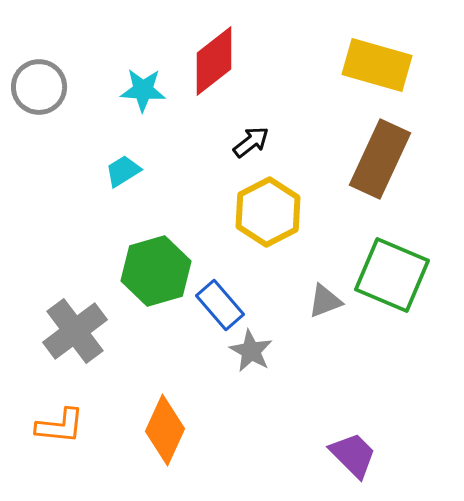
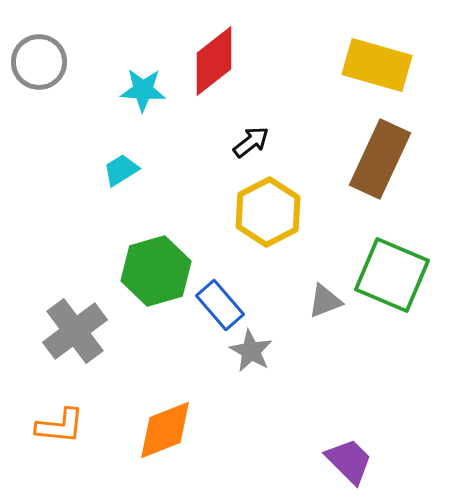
gray circle: moved 25 px up
cyan trapezoid: moved 2 px left, 1 px up
orange diamond: rotated 44 degrees clockwise
purple trapezoid: moved 4 px left, 6 px down
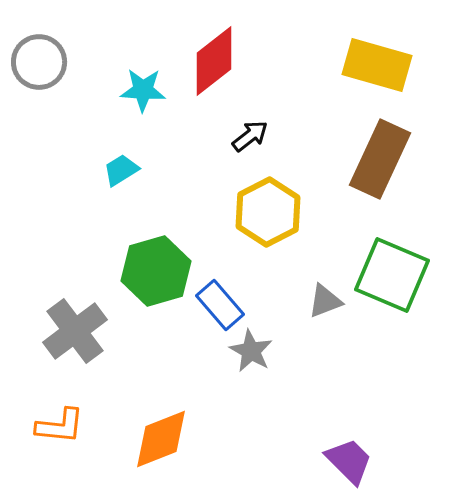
black arrow: moved 1 px left, 6 px up
orange diamond: moved 4 px left, 9 px down
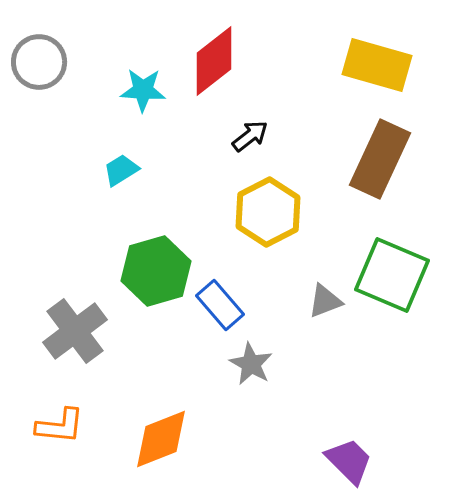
gray star: moved 13 px down
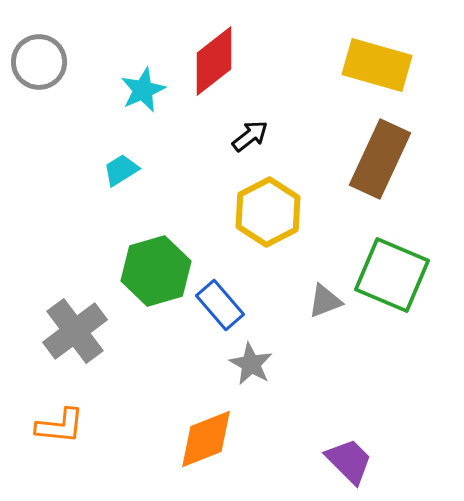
cyan star: rotated 27 degrees counterclockwise
orange diamond: moved 45 px right
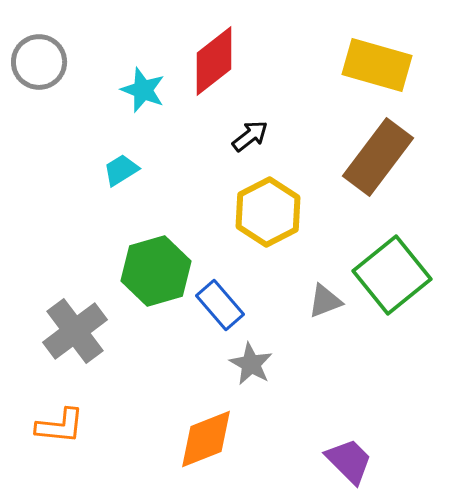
cyan star: rotated 27 degrees counterclockwise
brown rectangle: moved 2 px left, 2 px up; rotated 12 degrees clockwise
green square: rotated 28 degrees clockwise
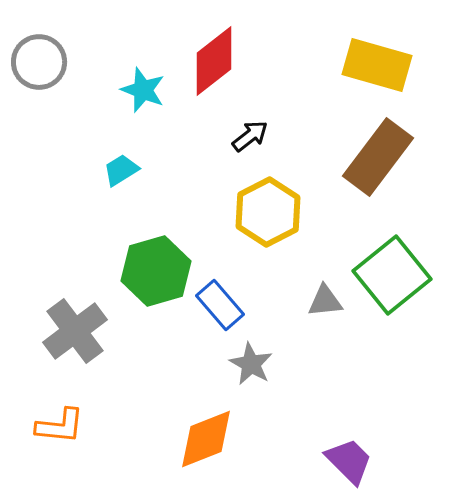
gray triangle: rotated 15 degrees clockwise
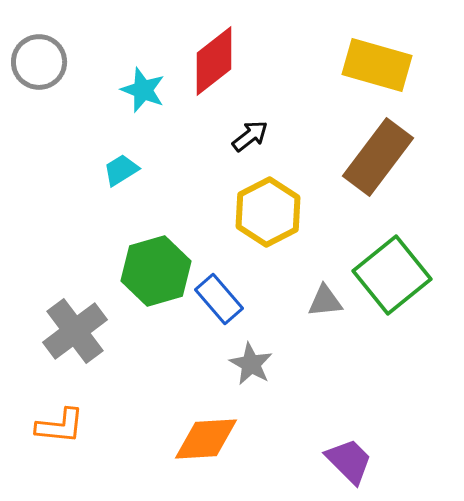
blue rectangle: moved 1 px left, 6 px up
orange diamond: rotated 18 degrees clockwise
